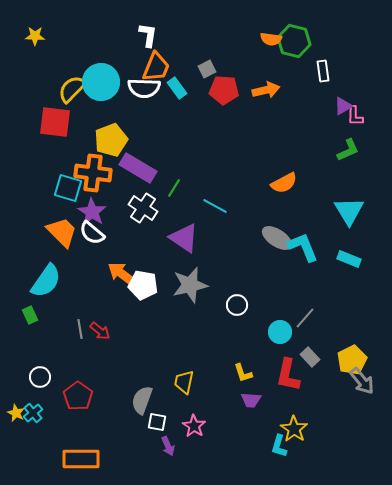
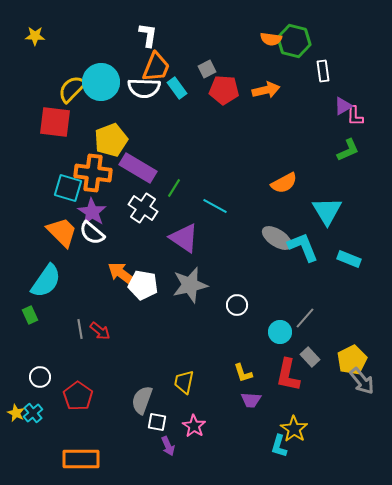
cyan triangle at (349, 211): moved 22 px left
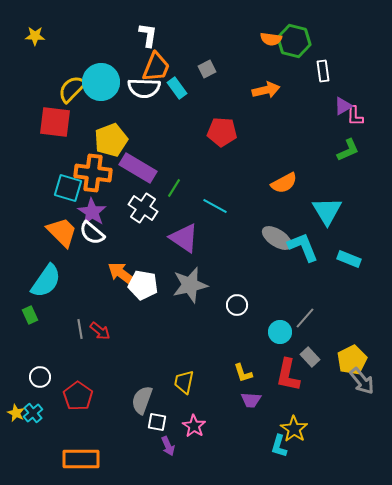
red pentagon at (224, 90): moved 2 px left, 42 px down
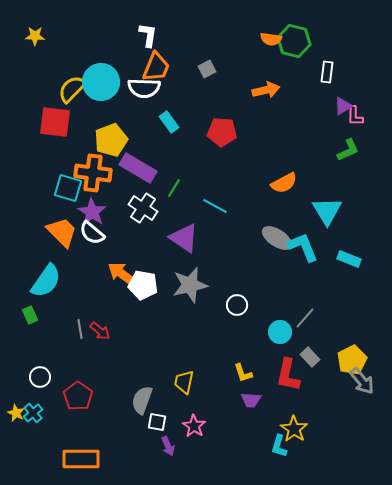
white rectangle at (323, 71): moved 4 px right, 1 px down; rotated 15 degrees clockwise
cyan rectangle at (177, 88): moved 8 px left, 34 px down
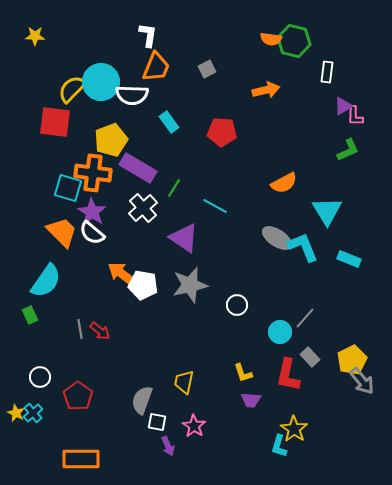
white semicircle at (144, 88): moved 12 px left, 7 px down
white cross at (143, 208): rotated 16 degrees clockwise
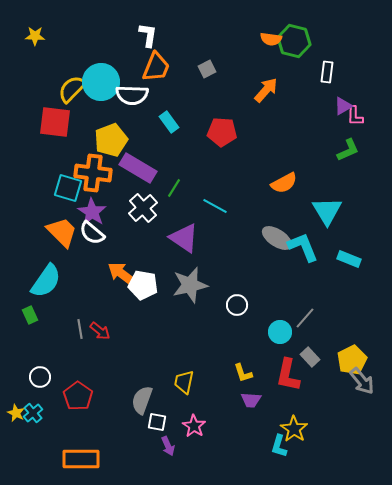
orange arrow at (266, 90): rotated 36 degrees counterclockwise
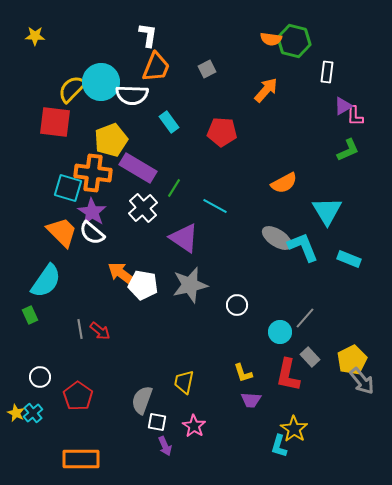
purple arrow at (168, 446): moved 3 px left
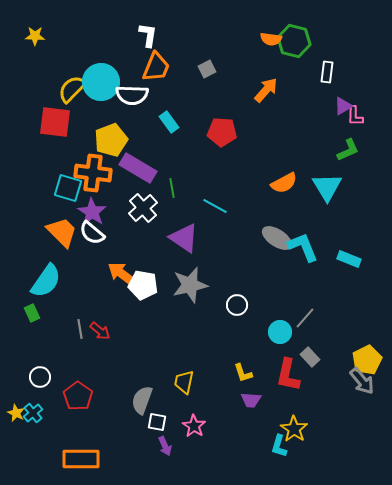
green line at (174, 188): moved 2 px left; rotated 42 degrees counterclockwise
cyan triangle at (327, 211): moved 24 px up
green rectangle at (30, 315): moved 2 px right, 2 px up
yellow pentagon at (352, 360): moved 15 px right
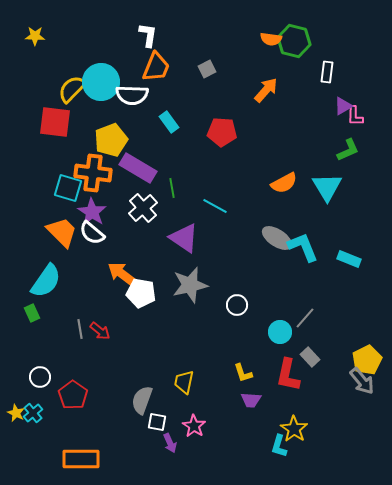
white pentagon at (143, 285): moved 2 px left, 8 px down
red pentagon at (78, 396): moved 5 px left, 1 px up
purple arrow at (165, 446): moved 5 px right, 3 px up
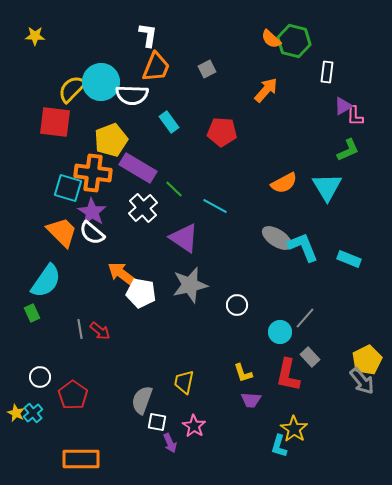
orange semicircle at (271, 39): rotated 35 degrees clockwise
green line at (172, 188): moved 2 px right, 1 px down; rotated 36 degrees counterclockwise
